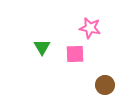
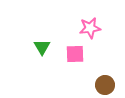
pink star: rotated 20 degrees counterclockwise
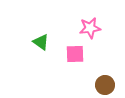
green triangle: moved 1 px left, 5 px up; rotated 24 degrees counterclockwise
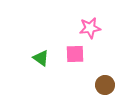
green triangle: moved 16 px down
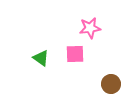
brown circle: moved 6 px right, 1 px up
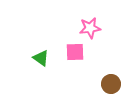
pink square: moved 2 px up
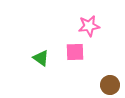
pink star: moved 1 px left, 2 px up
brown circle: moved 1 px left, 1 px down
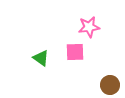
pink star: moved 1 px down
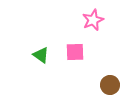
pink star: moved 4 px right, 7 px up; rotated 15 degrees counterclockwise
green triangle: moved 3 px up
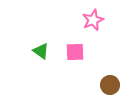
green triangle: moved 4 px up
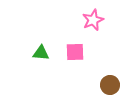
green triangle: moved 2 px down; rotated 30 degrees counterclockwise
